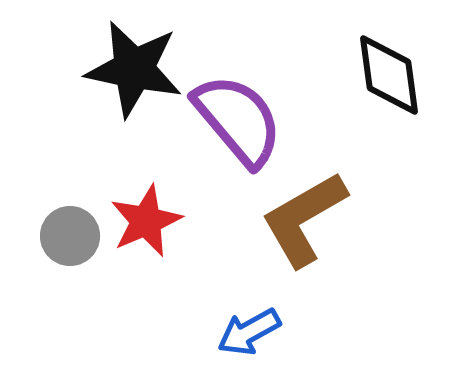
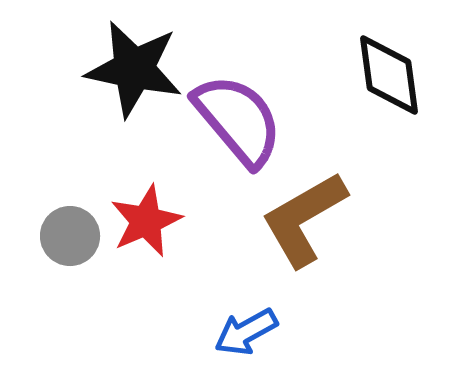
blue arrow: moved 3 px left
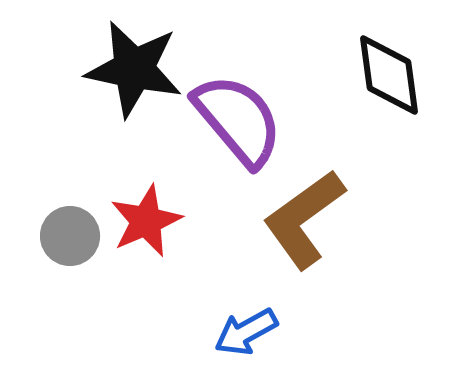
brown L-shape: rotated 6 degrees counterclockwise
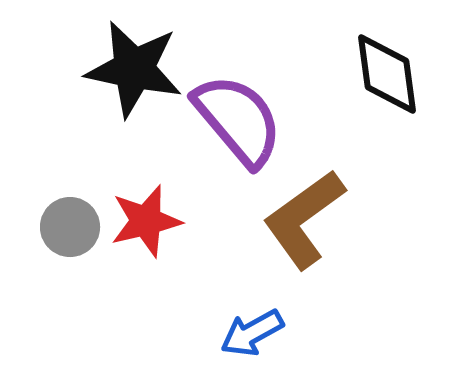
black diamond: moved 2 px left, 1 px up
red star: rotated 10 degrees clockwise
gray circle: moved 9 px up
blue arrow: moved 6 px right, 1 px down
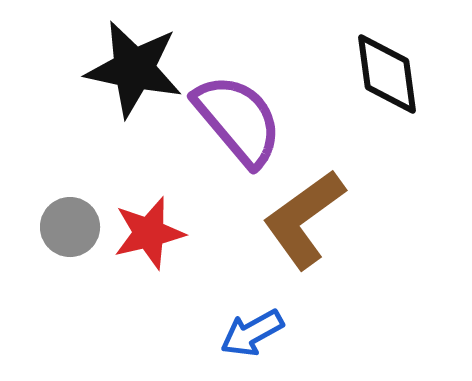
red star: moved 3 px right, 12 px down
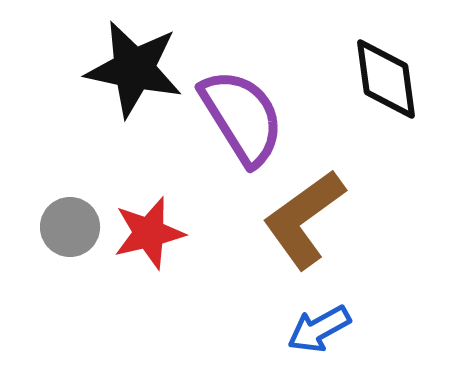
black diamond: moved 1 px left, 5 px down
purple semicircle: moved 4 px right, 3 px up; rotated 8 degrees clockwise
blue arrow: moved 67 px right, 4 px up
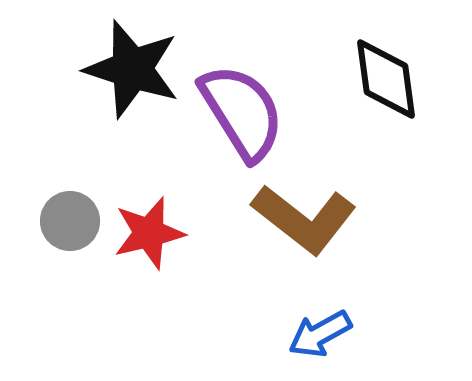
black star: moved 2 px left; rotated 6 degrees clockwise
purple semicircle: moved 5 px up
brown L-shape: rotated 106 degrees counterclockwise
gray circle: moved 6 px up
blue arrow: moved 1 px right, 5 px down
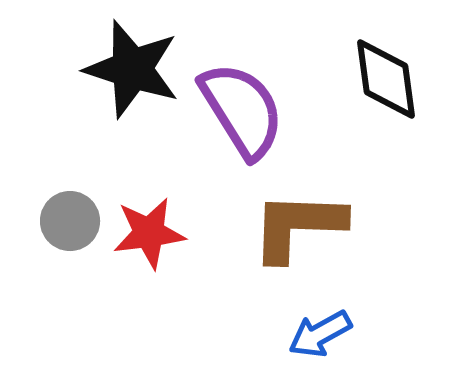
purple semicircle: moved 2 px up
brown L-shape: moved 6 px left, 7 px down; rotated 144 degrees clockwise
red star: rotated 6 degrees clockwise
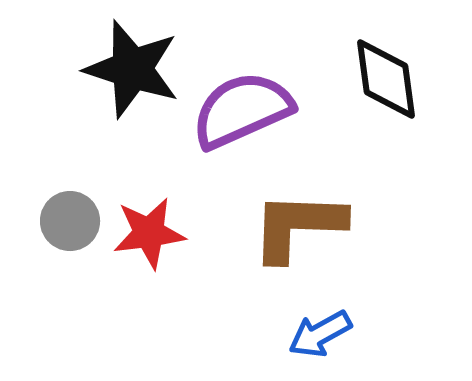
purple semicircle: rotated 82 degrees counterclockwise
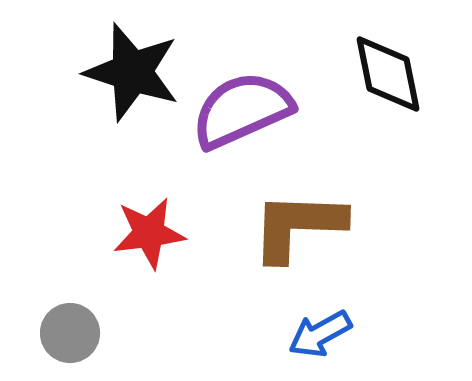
black star: moved 3 px down
black diamond: moved 2 px right, 5 px up; rotated 4 degrees counterclockwise
gray circle: moved 112 px down
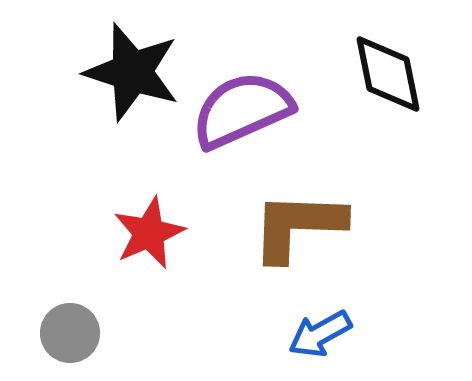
red star: rotated 16 degrees counterclockwise
